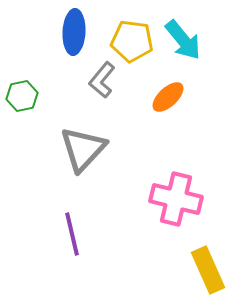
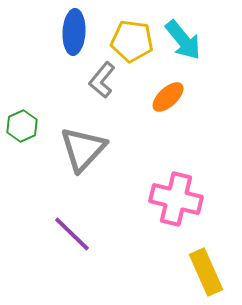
green hexagon: moved 30 px down; rotated 12 degrees counterclockwise
purple line: rotated 33 degrees counterclockwise
yellow rectangle: moved 2 px left, 2 px down
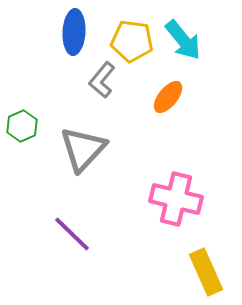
orange ellipse: rotated 8 degrees counterclockwise
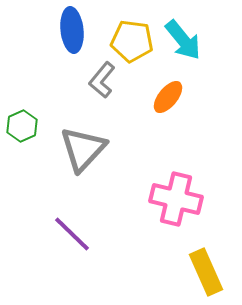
blue ellipse: moved 2 px left, 2 px up; rotated 9 degrees counterclockwise
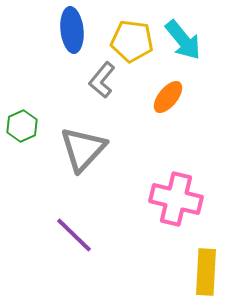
purple line: moved 2 px right, 1 px down
yellow rectangle: rotated 27 degrees clockwise
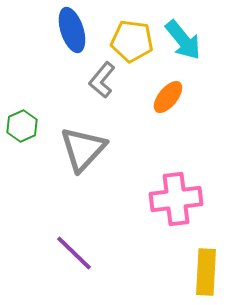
blue ellipse: rotated 12 degrees counterclockwise
pink cross: rotated 21 degrees counterclockwise
purple line: moved 18 px down
